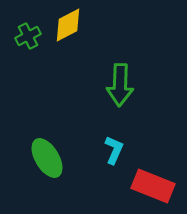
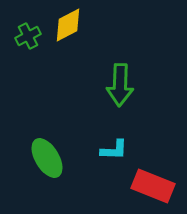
cyan L-shape: rotated 68 degrees clockwise
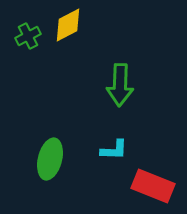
green ellipse: moved 3 px right, 1 px down; rotated 45 degrees clockwise
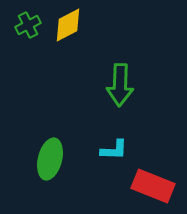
green cross: moved 11 px up
